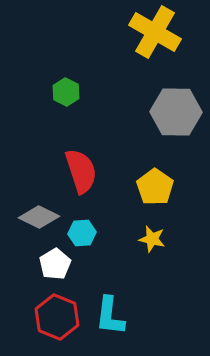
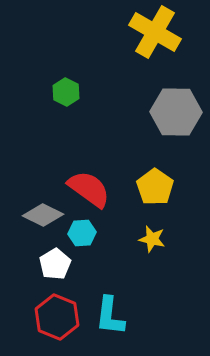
red semicircle: moved 8 px right, 18 px down; rotated 36 degrees counterclockwise
gray diamond: moved 4 px right, 2 px up
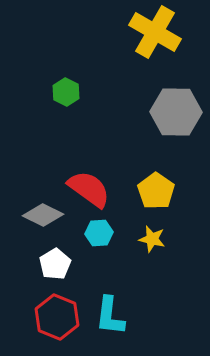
yellow pentagon: moved 1 px right, 4 px down
cyan hexagon: moved 17 px right
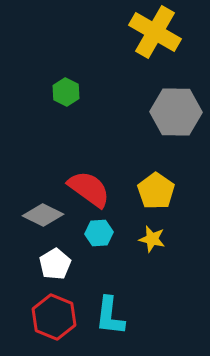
red hexagon: moved 3 px left
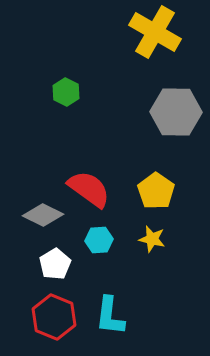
cyan hexagon: moved 7 px down
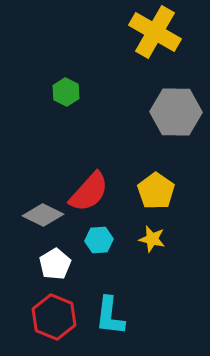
red semicircle: moved 3 px down; rotated 96 degrees clockwise
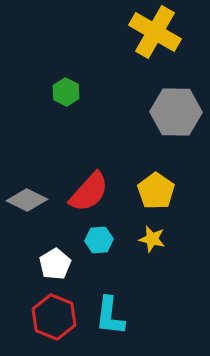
gray diamond: moved 16 px left, 15 px up
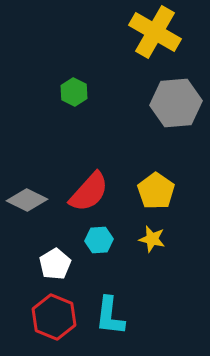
green hexagon: moved 8 px right
gray hexagon: moved 9 px up; rotated 6 degrees counterclockwise
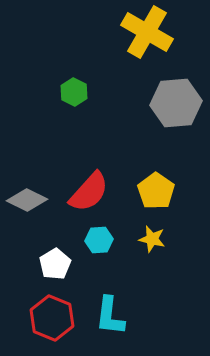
yellow cross: moved 8 px left
red hexagon: moved 2 px left, 1 px down
